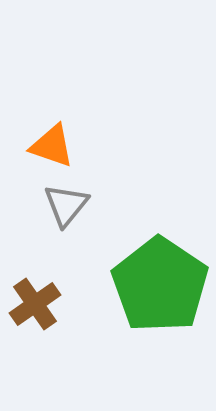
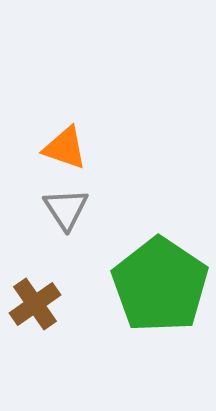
orange triangle: moved 13 px right, 2 px down
gray triangle: moved 4 px down; rotated 12 degrees counterclockwise
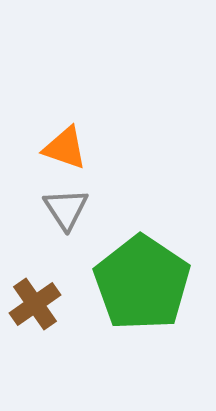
green pentagon: moved 18 px left, 2 px up
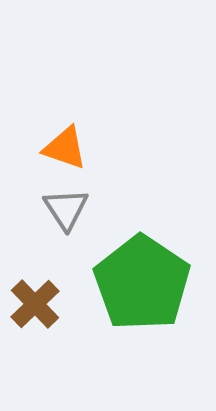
brown cross: rotated 9 degrees counterclockwise
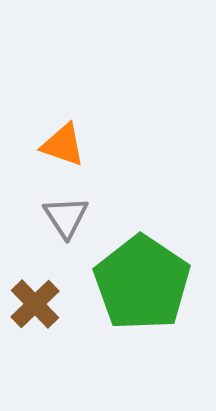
orange triangle: moved 2 px left, 3 px up
gray triangle: moved 8 px down
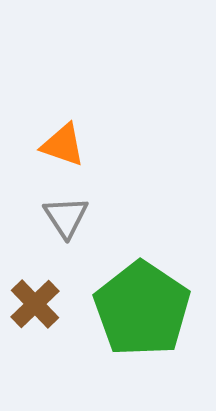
green pentagon: moved 26 px down
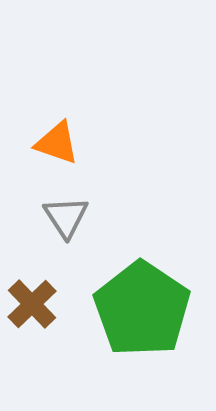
orange triangle: moved 6 px left, 2 px up
brown cross: moved 3 px left
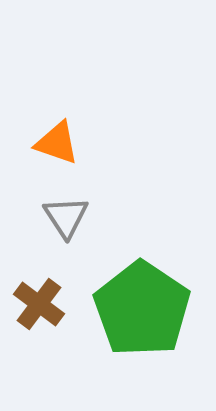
brown cross: moved 7 px right; rotated 9 degrees counterclockwise
